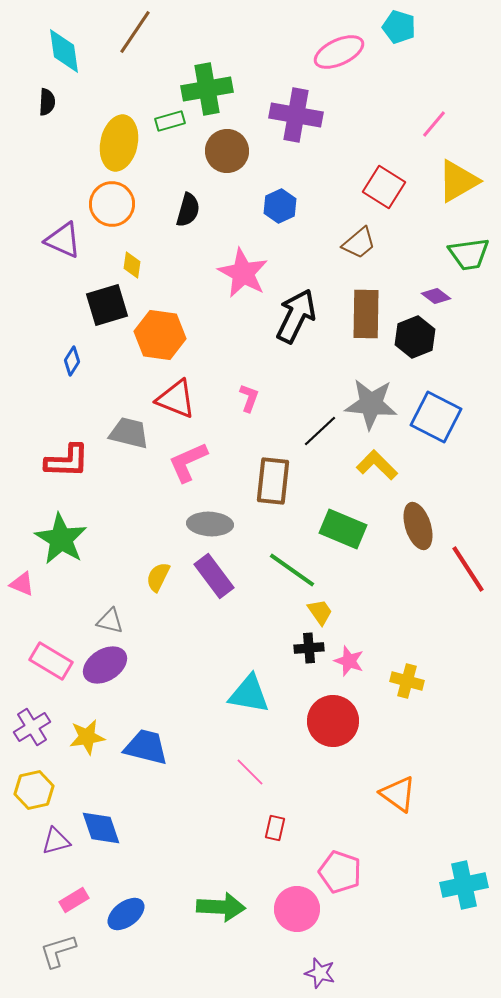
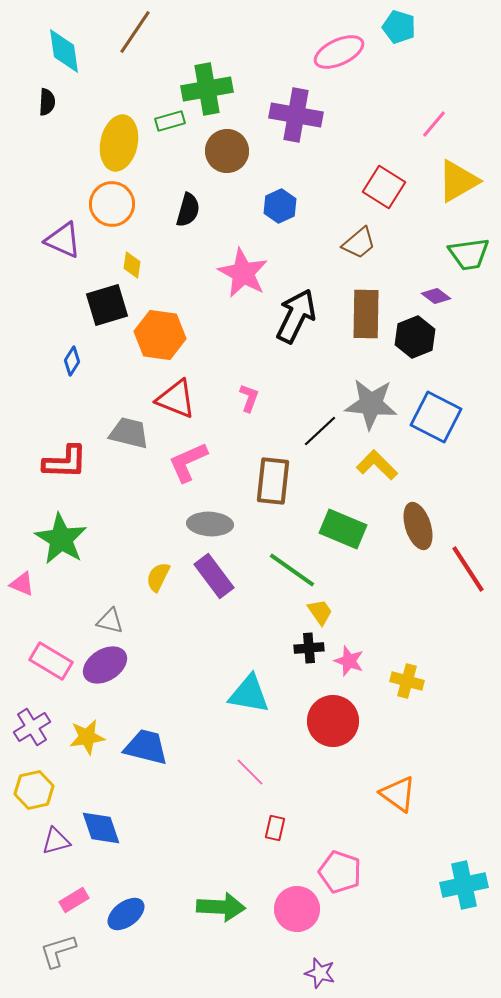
red L-shape at (67, 461): moved 2 px left, 1 px down
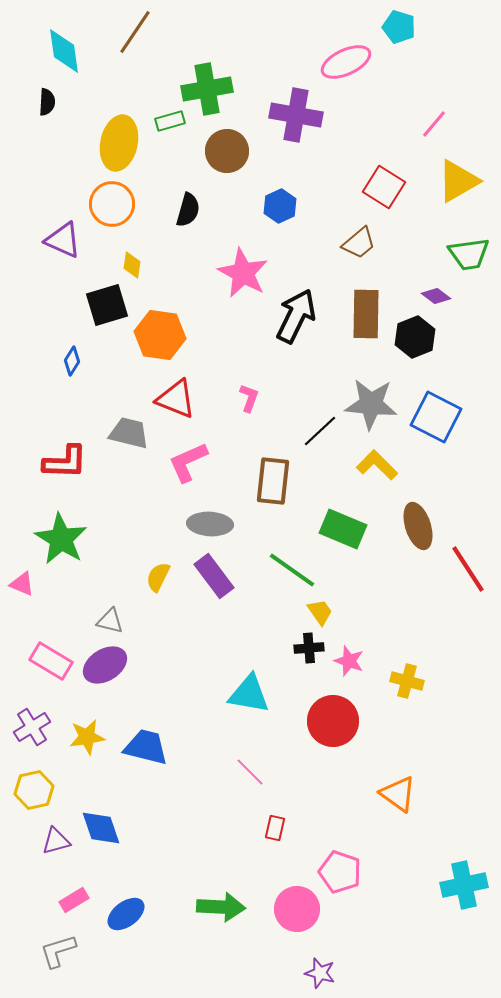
pink ellipse at (339, 52): moved 7 px right, 10 px down
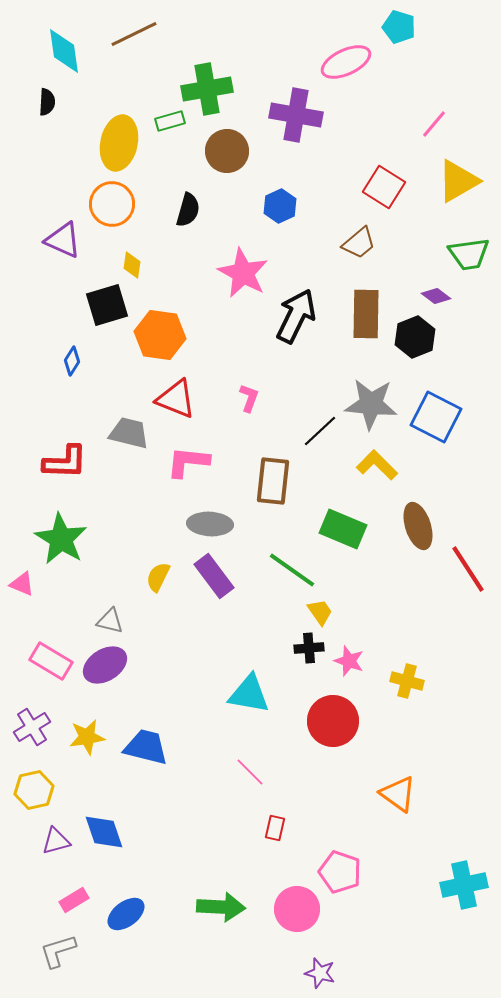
brown line at (135, 32): moved 1 px left, 2 px down; rotated 30 degrees clockwise
pink L-shape at (188, 462): rotated 30 degrees clockwise
blue diamond at (101, 828): moved 3 px right, 4 px down
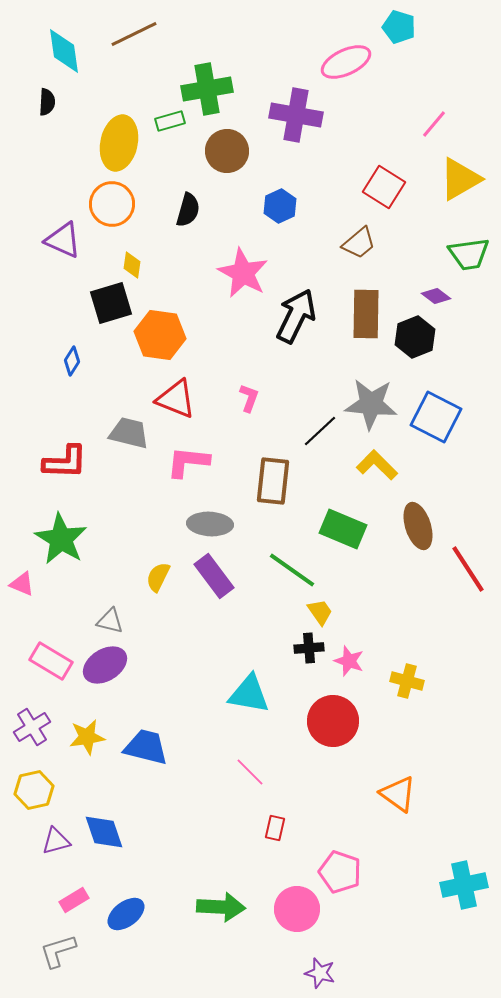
yellow triangle at (458, 181): moved 2 px right, 2 px up
black square at (107, 305): moved 4 px right, 2 px up
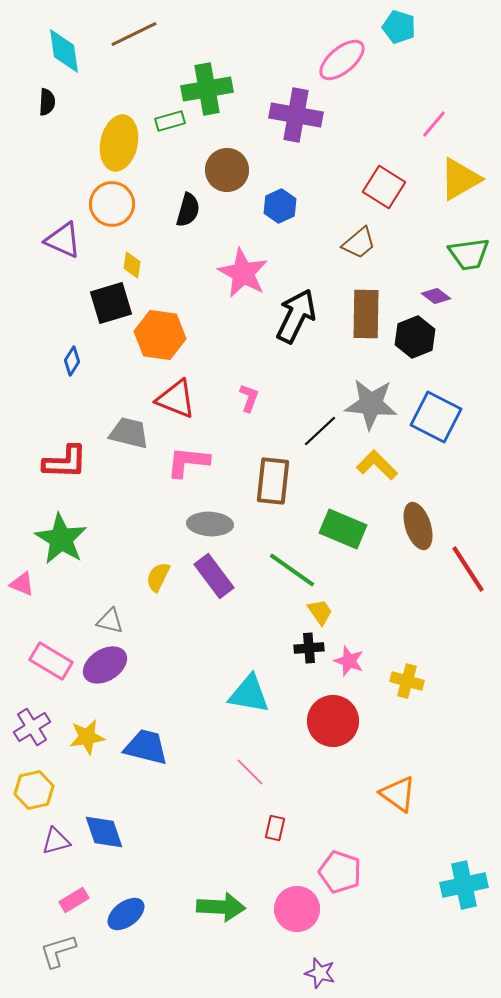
pink ellipse at (346, 62): moved 4 px left, 2 px up; rotated 15 degrees counterclockwise
brown circle at (227, 151): moved 19 px down
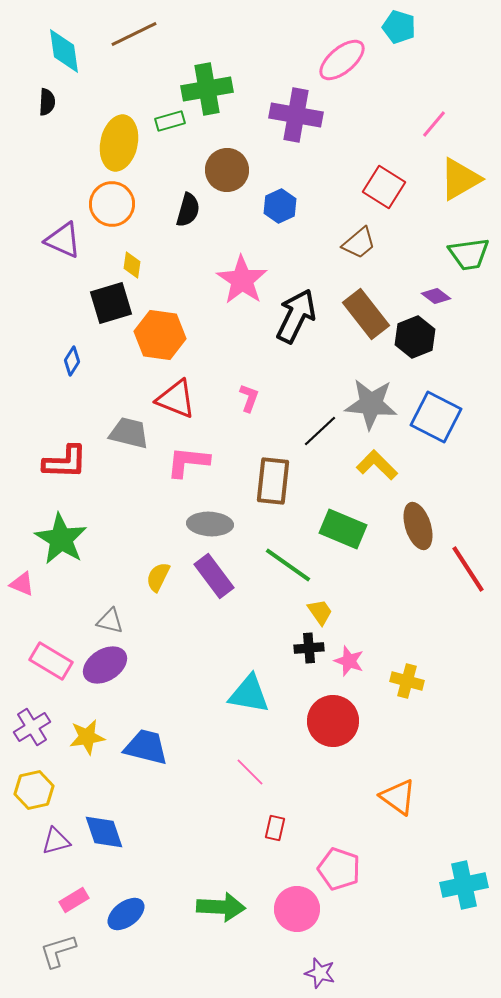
pink star at (243, 273): moved 1 px left, 7 px down; rotated 6 degrees clockwise
brown rectangle at (366, 314): rotated 39 degrees counterclockwise
green line at (292, 570): moved 4 px left, 5 px up
orange triangle at (398, 794): moved 3 px down
pink pentagon at (340, 872): moved 1 px left, 3 px up
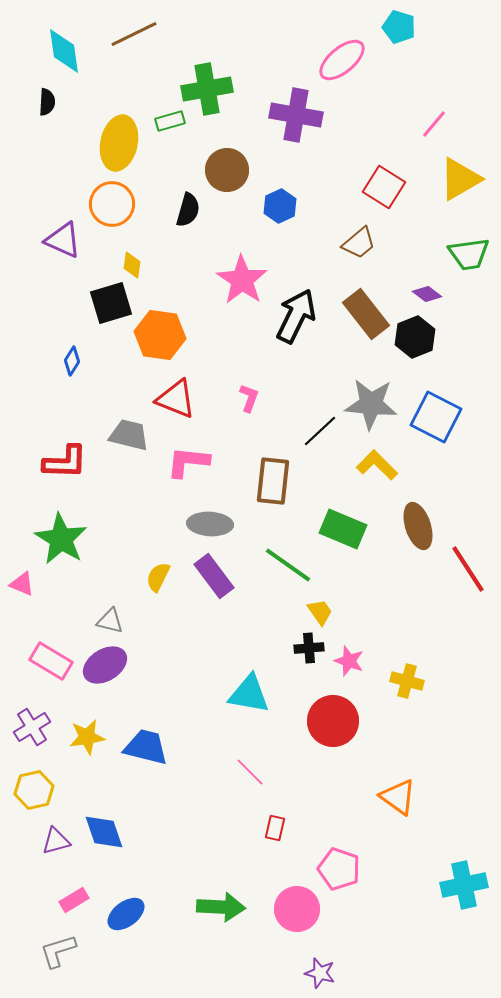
purple diamond at (436, 296): moved 9 px left, 2 px up
gray trapezoid at (129, 433): moved 2 px down
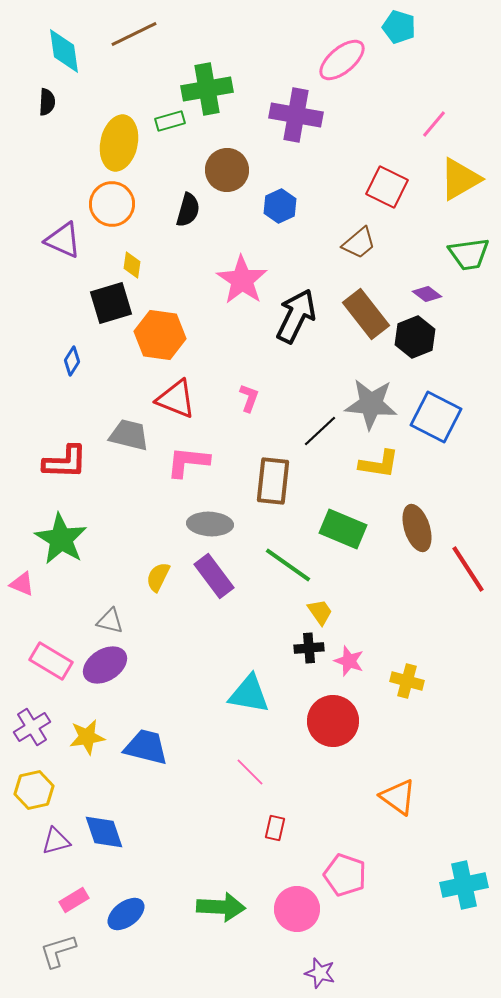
red square at (384, 187): moved 3 px right; rotated 6 degrees counterclockwise
yellow L-shape at (377, 465): moved 2 px right, 1 px up; rotated 144 degrees clockwise
brown ellipse at (418, 526): moved 1 px left, 2 px down
pink pentagon at (339, 869): moved 6 px right, 6 px down
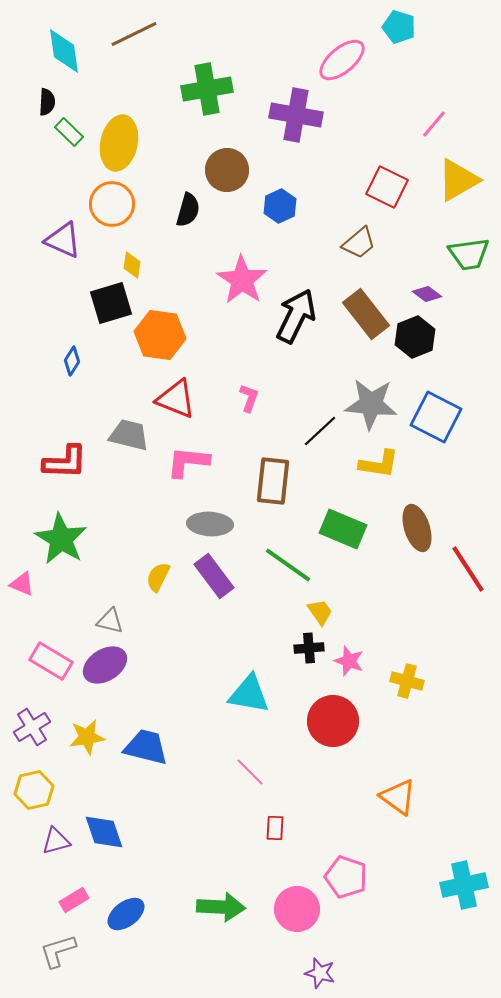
green rectangle at (170, 121): moved 101 px left, 11 px down; rotated 60 degrees clockwise
yellow triangle at (460, 179): moved 2 px left, 1 px down
red rectangle at (275, 828): rotated 10 degrees counterclockwise
pink pentagon at (345, 875): moved 1 px right, 2 px down
